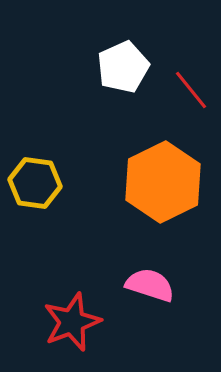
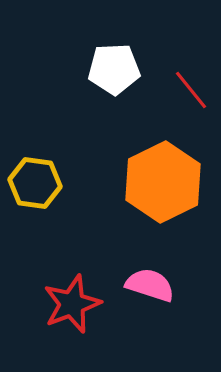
white pentagon: moved 9 px left, 2 px down; rotated 21 degrees clockwise
red star: moved 18 px up
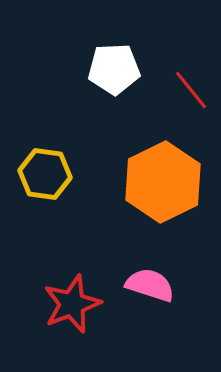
yellow hexagon: moved 10 px right, 9 px up
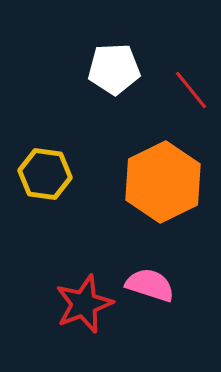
red star: moved 12 px right
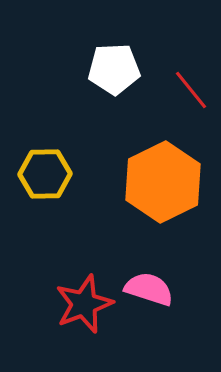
yellow hexagon: rotated 9 degrees counterclockwise
pink semicircle: moved 1 px left, 4 px down
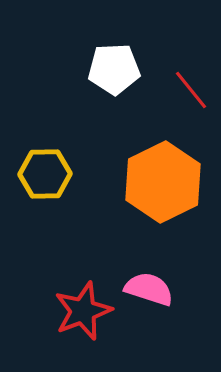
red star: moved 1 px left, 7 px down
